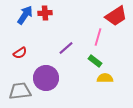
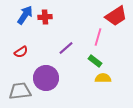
red cross: moved 4 px down
red semicircle: moved 1 px right, 1 px up
yellow semicircle: moved 2 px left
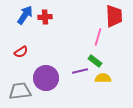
red trapezoid: moved 2 px left; rotated 60 degrees counterclockwise
purple line: moved 14 px right, 23 px down; rotated 28 degrees clockwise
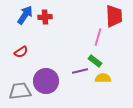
purple circle: moved 3 px down
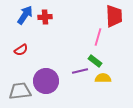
red semicircle: moved 2 px up
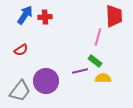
gray trapezoid: rotated 135 degrees clockwise
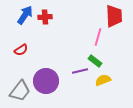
yellow semicircle: moved 2 px down; rotated 21 degrees counterclockwise
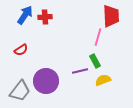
red trapezoid: moved 3 px left
green rectangle: rotated 24 degrees clockwise
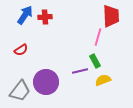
purple circle: moved 1 px down
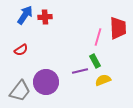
red trapezoid: moved 7 px right, 12 px down
